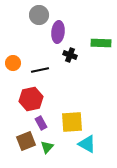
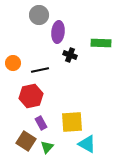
red hexagon: moved 3 px up
brown square: rotated 36 degrees counterclockwise
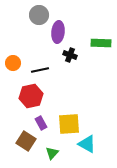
yellow square: moved 3 px left, 2 px down
green triangle: moved 5 px right, 6 px down
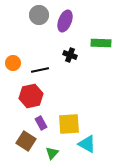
purple ellipse: moved 7 px right, 11 px up; rotated 15 degrees clockwise
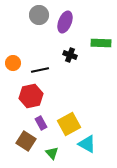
purple ellipse: moved 1 px down
yellow square: rotated 25 degrees counterclockwise
green triangle: rotated 24 degrees counterclockwise
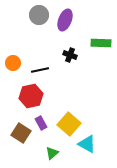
purple ellipse: moved 2 px up
yellow square: rotated 20 degrees counterclockwise
brown square: moved 5 px left, 8 px up
green triangle: rotated 32 degrees clockwise
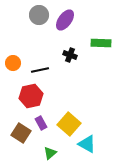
purple ellipse: rotated 15 degrees clockwise
green triangle: moved 2 px left
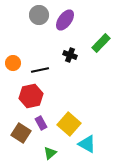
green rectangle: rotated 48 degrees counterclockwise
